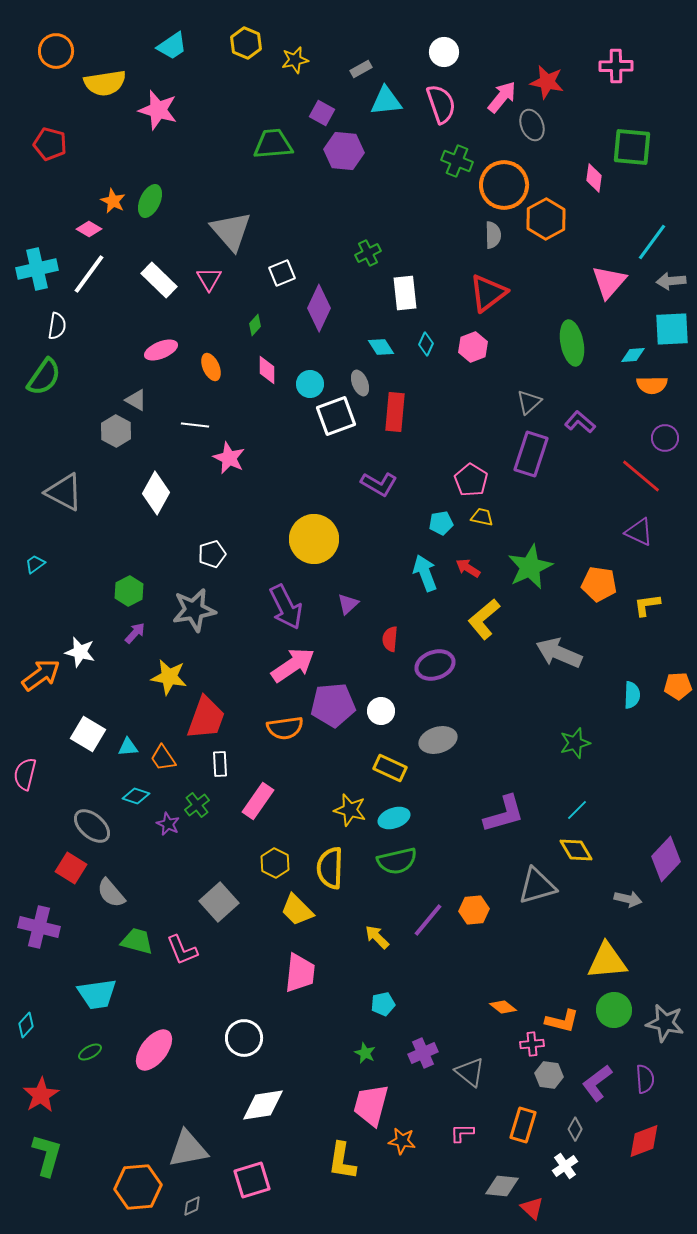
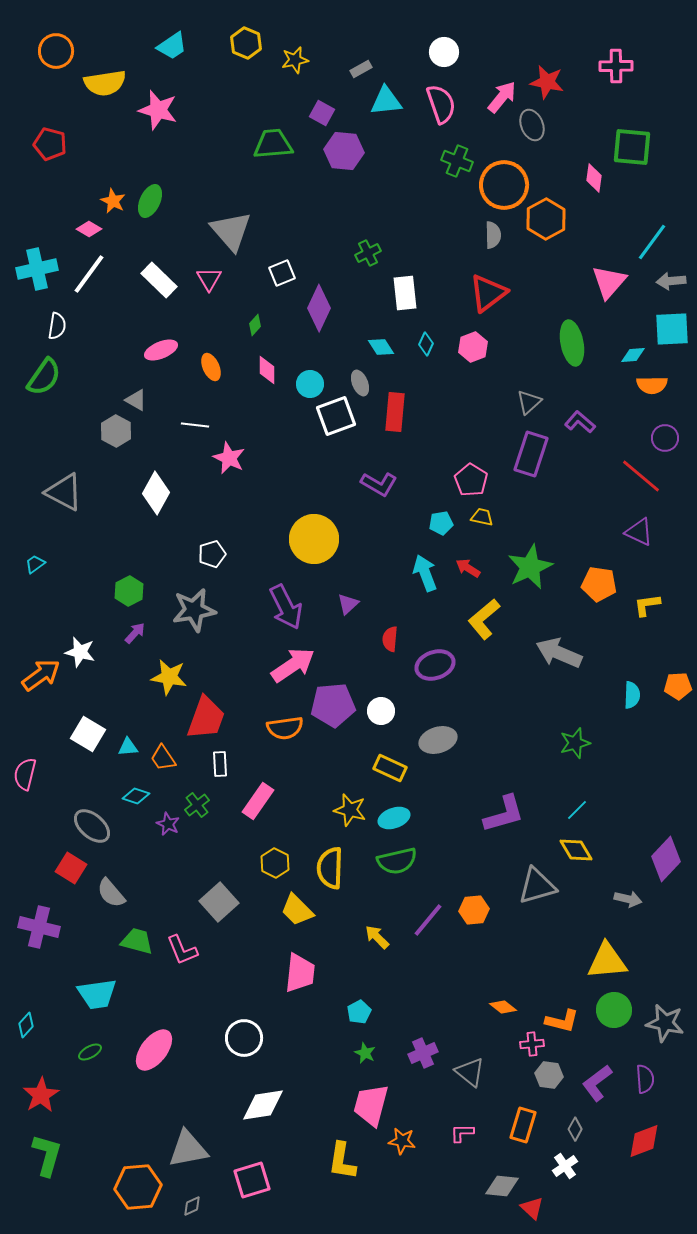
cyan pentagon at (383, 1004): moved 24 px left, 8 px down; rotated 15 degrees counterclockwise
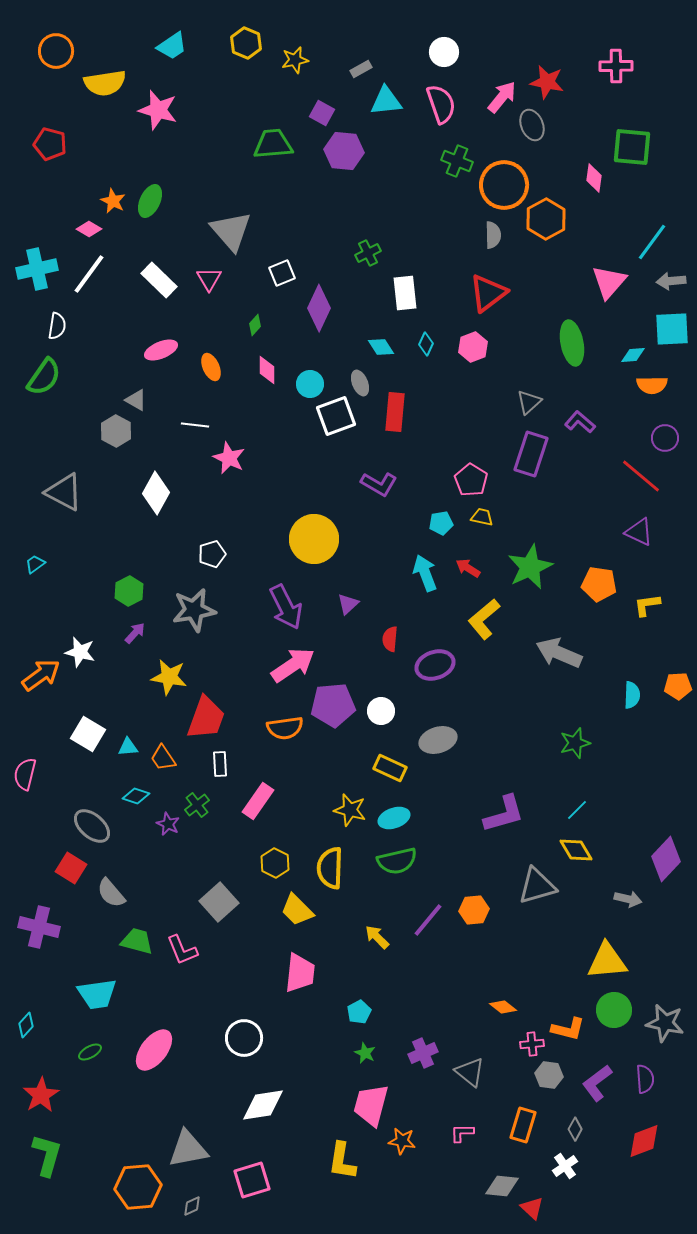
orange L-shape at (562, 1021): moved 6 px right, 8 px down
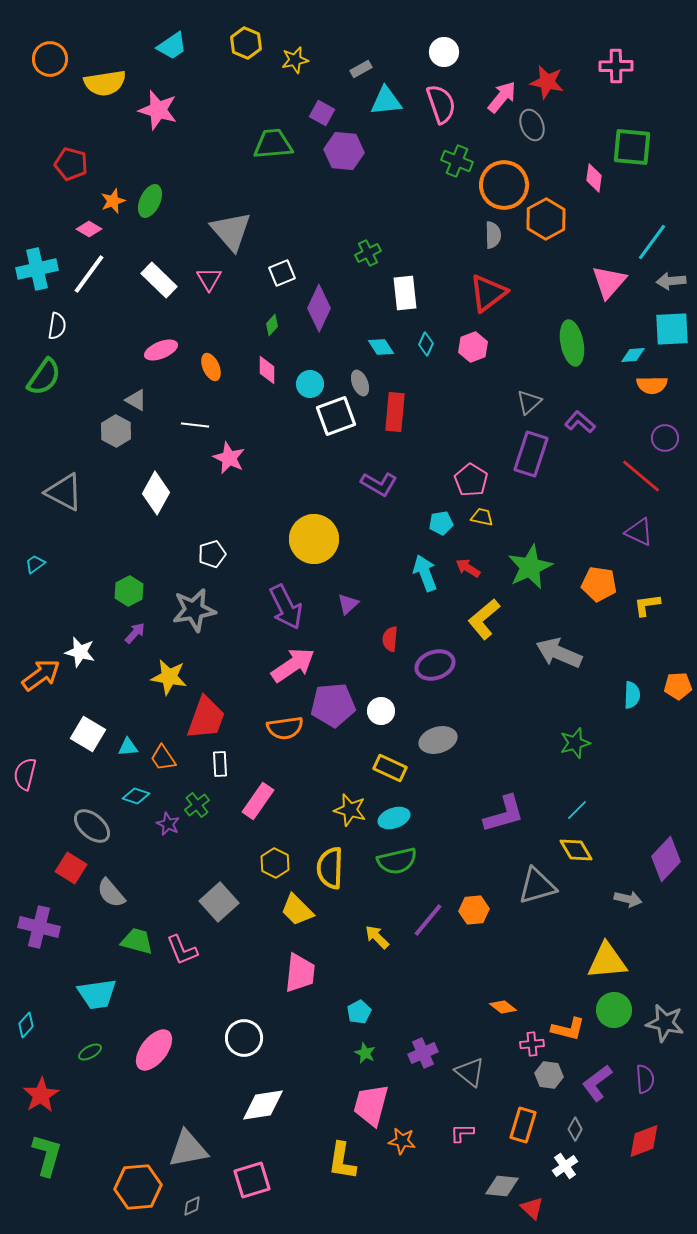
orange circle at (56, 51): moved 6 px left, 8 px down
red pentagon at (50, 144): moved 21 px right, 20 px down
orange star at (113, 201): rotated 25 degrees clockwise
green diamond at (255, 325): moved 17 px right
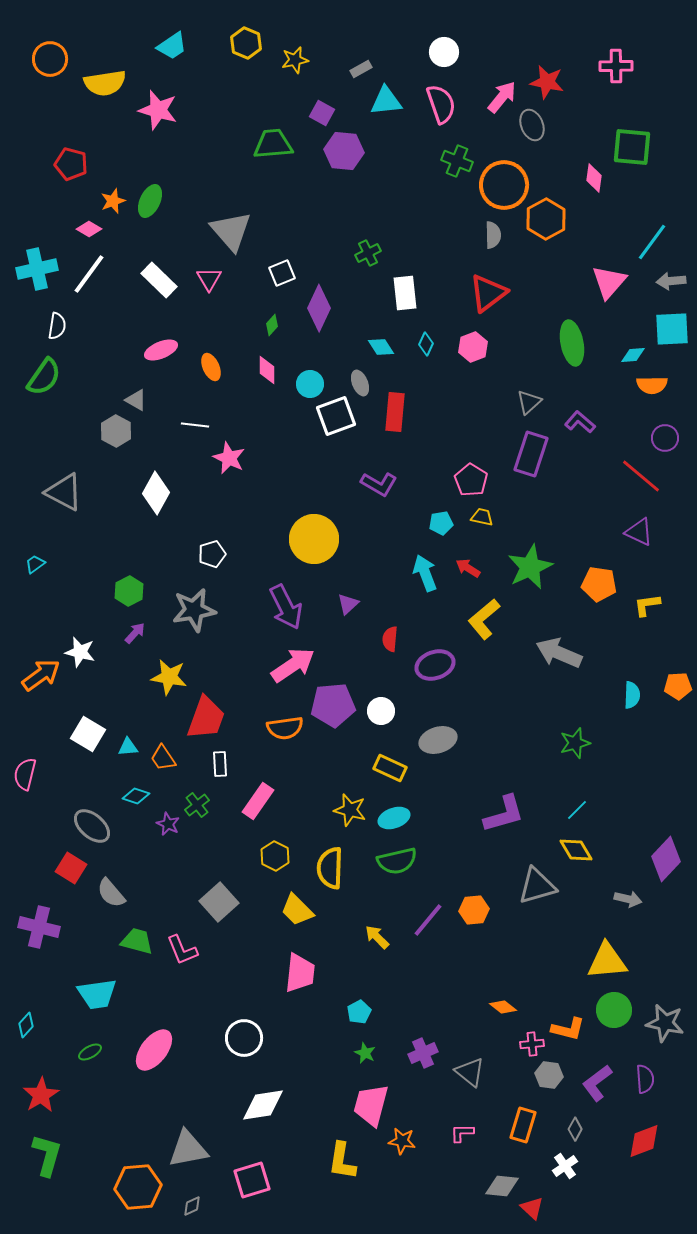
yellow hexagon at (275, 863): moved 7 px up
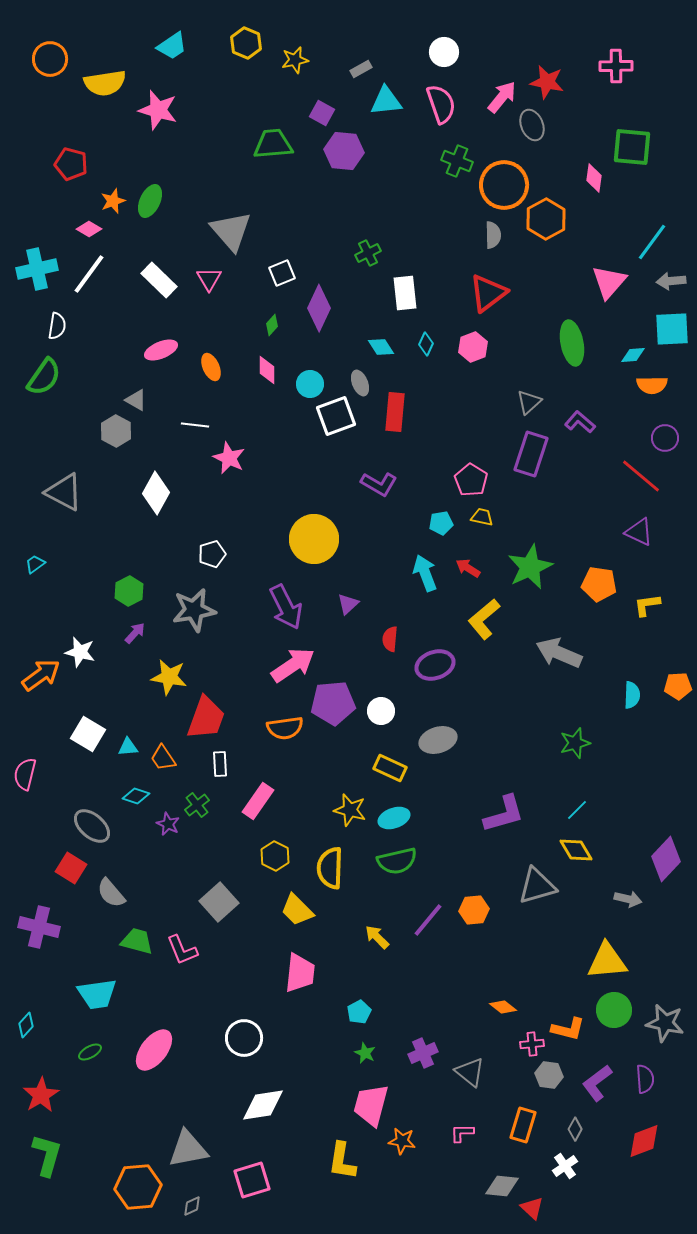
purple pentagon at (333, 705): moved 2 px up
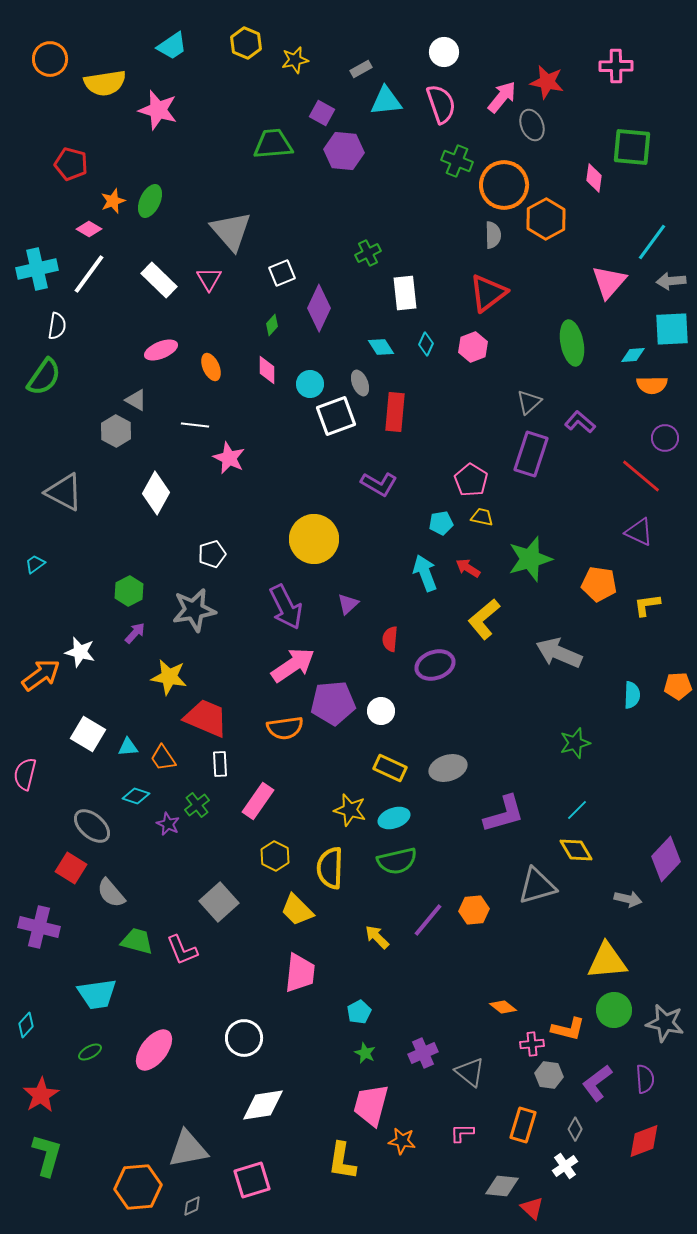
green star at (530, 567): moved 8 px up; rotated 9 degrees clockwise
red trapezoid at (206, 718): rotated 87 degrees counterclockwise
gray ellipse at (438, 740): moved 10 px right, 28 px down
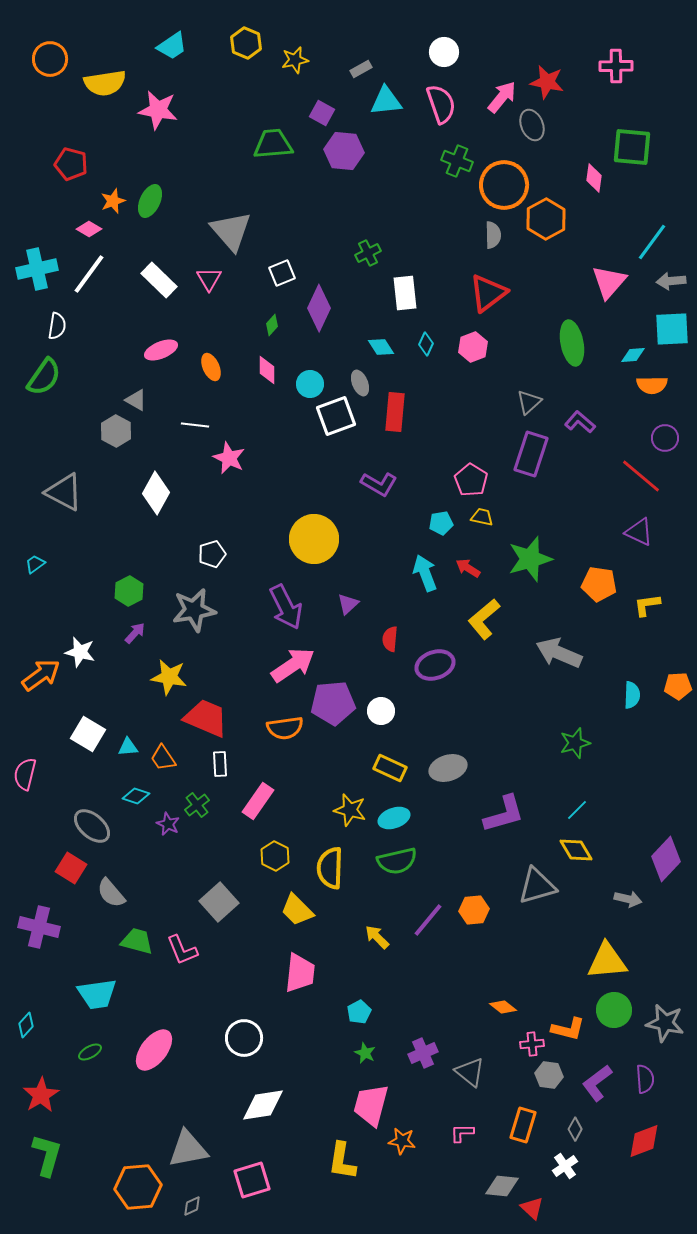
pink star at (158, 110): rotated 6 degrees counterclockwise
